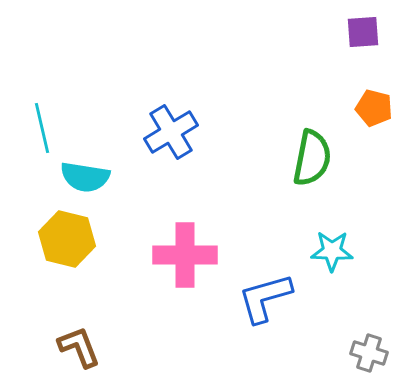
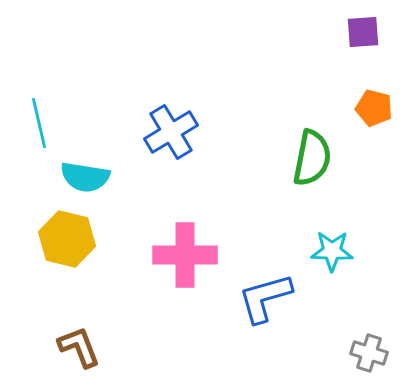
cyan line: moved 3 px left, 5 px up
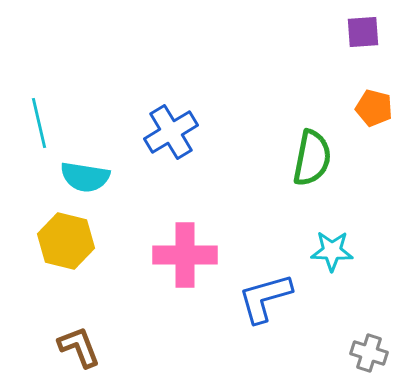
yellow hexagon: moved 1 px left, 2 px down
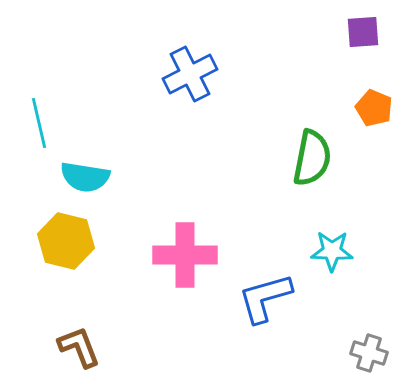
orange pentagon: rotated 9 degrees clockwise
blue cross: moved 19 px right, 58 px up; rotated 4 degrees clockwise
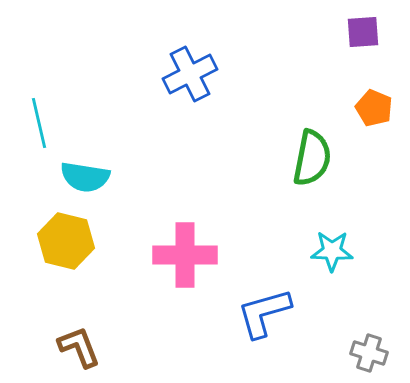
blue L-shape: moved 1 px left, 15 px down
